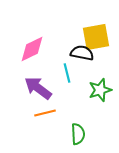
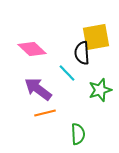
pink diamond: rotated 68 degrees clockwise
black semicircle: rotated 105 degrees counterclockwise
cyan line: rotated 30 degrees counterclockwise
purple arrow: moved 1 px down
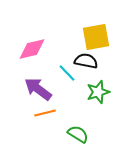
pink diamond: rotated 56 degrees counterclockwise
black semicircle: moved 4 px right, 8 px down; rotated 105 degrees clockwise
green star: moved 2 px left, 2 px down
green semicircle: rotated 55 degrees counterclockwise
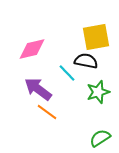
orange line: moved 2 px right, 1 px up; rotated 50 degrees clockwise
green semicircle: moved 22 px right, 4 px down; rotated 65 degrees counterclockwise
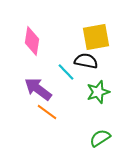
pink diamond: moved 8 px up; rotated 68 degrees counterclockwise
cyan line: moved 1 px left, 1 px up
